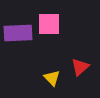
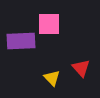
purple rectangle: moved 3 px right, 8 px down
red triangle: moved 1 px right, 1 px down; rotated 30 degrees counterclockwise
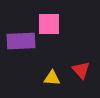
red triangle: moved 2 px down
yellow triangle: rotated 42 degrees counterclockwise
